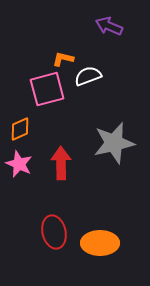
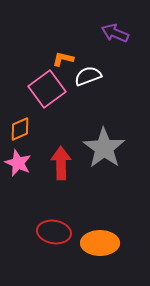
purple arrow: moved 6 px right, 7 px down
pink square: rotated 21 degrees counterclockwise
gray star: moved 10 px left, 5 px down; rotated 24 degrees counterclockwise
pink star: moved 1 px left, 1 px up
red ellipse: rotated 68 degrees counterclockwise
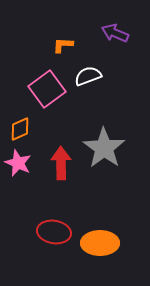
orange L-shape: moved 14 px up; rotated 10 degrees counterclockwise
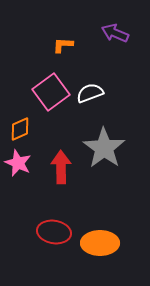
white semicircle: moved 2 px right, 17 px down
pink square: moved 4 px right, 3 px down
red arrow: moved 4 px down
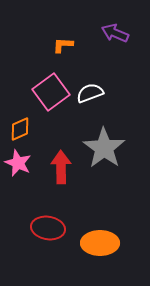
red ellipse: moved 6 px left, 4 px up
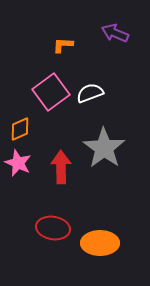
red ellipse: moved 5 px right
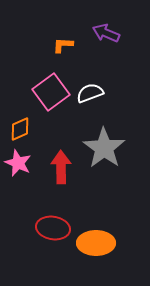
purple arrow: moved 9 px left
orange ellipse: moved 4 px left
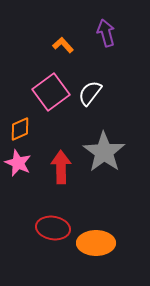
purple arrow: rotated 52 degrees clockwise
orange L-shape: rotated 45 degrees clockwise
white semicircle: rotated 32 degrees counterclockwise
gray star: moved 4 px down
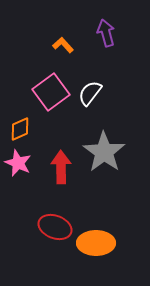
red ellipse: moved 2 px right, 1 px up; rotated 12 degrees clockwise
